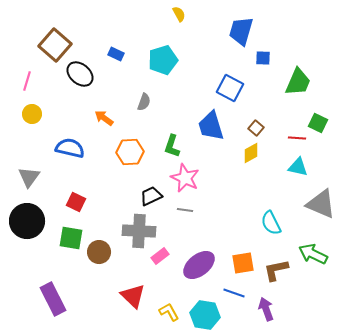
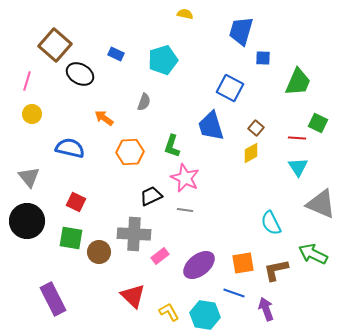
yellow semicircle at (179, 14): moved 6 px right; rotated 49 degrees counterclockwise
black ellipse at (80, 74): rotated 12 degrees counterclockwise
cyan triangle at (298, 167): rotated 45 degrees clockwise
gray triangle at (29, 177): rotated 15 degrees counterclockwise
gray cross at (139, 231): moved 5 px left, 3 px down
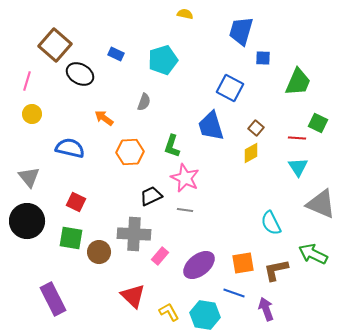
pink rectangle at (160, 256): rotated 12 degrees counterclockwise
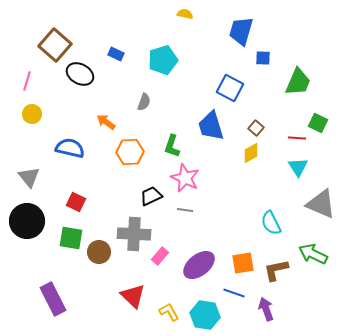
orange arrow at (104, 118): moved 2 px right, 4 px down
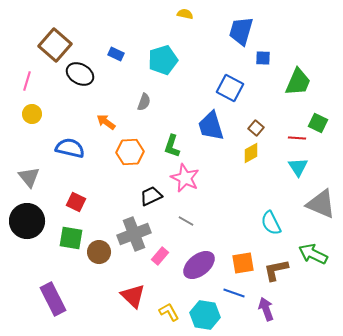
gray line at (185, 210): moved 1 px right, 11 px down; rotated 21 degrees clockwise
gray cross at (134, 234): rotated 24 degrees counterclockwise
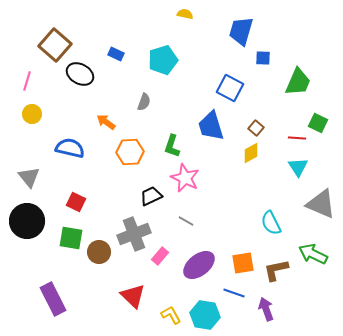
yellow L-shape at (169, 312): moved 2 px right, 3 px down
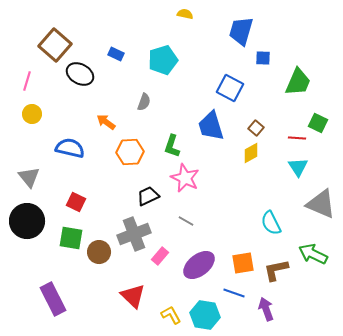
black trapezoid at (151, 196): moved 3 px left
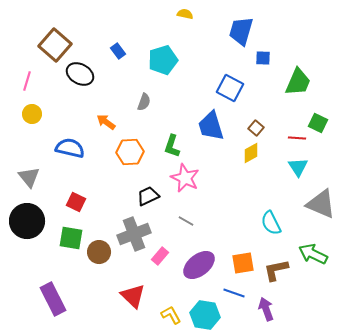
blue rectangle at (116, 54): moved 2 px right, 3 px up; rotated 28 degrees clockwise
